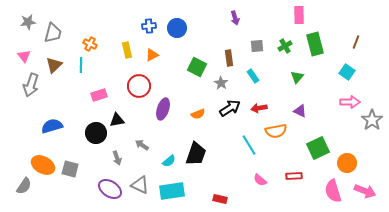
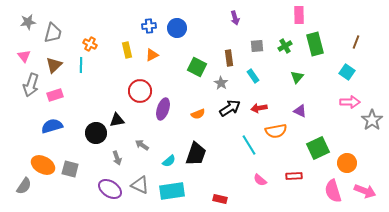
red circle at (139, 86): moved 1 px right, 5 px down
pink rectangle at (99, 95): moved 44 px left
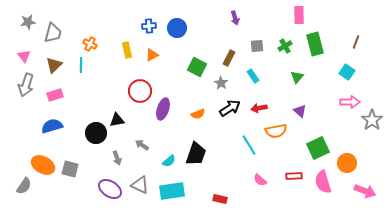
brown rectangle at (229, 58): rotated 35 degrees clockwise
gray arrow at (31, 85): moved 5 px left
purple triangle at (300, 111): rotated 16 degrees clockwise
pink semicircle at (333, 191): moved 10 px left, 9 px up
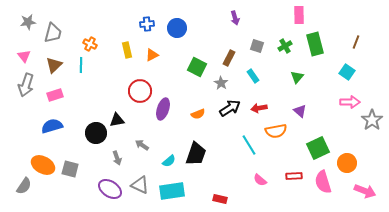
blue cross at (149, 26): moved 2 px left, 2 px up
gray square at (257, 46): rotated 24 degrees clockwise
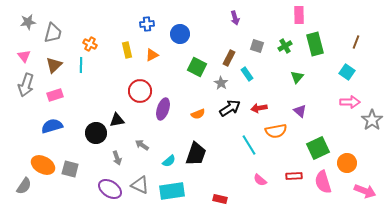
blue circle at (177, 28): moved 3 px right, 6 px down
cyan rectangle at (253, 76): moved 6 px left, 2 px up
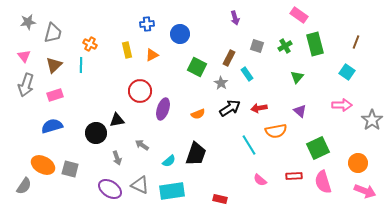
pink rectangle at (299, 15): rotated 54 degrees counterclockwise
pink arrow at (350, 102): moved 8 px left, 3 px down
orange circle at (347, 163): moved 11 px right
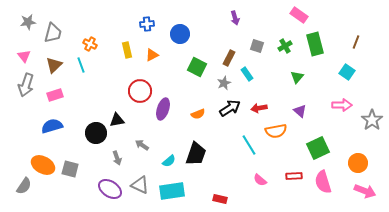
cyan line at (81, 65): rotated 21 degrees counterclockwise
gray star at (221, 83): moved 3 px right; rotated 16 degrees clockwise
